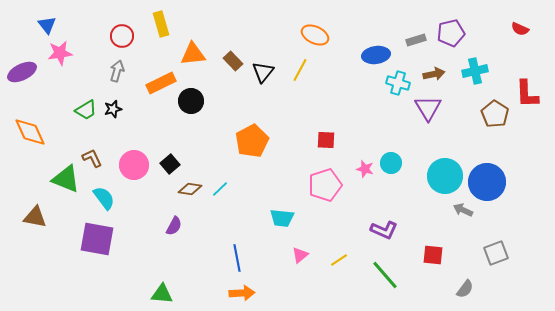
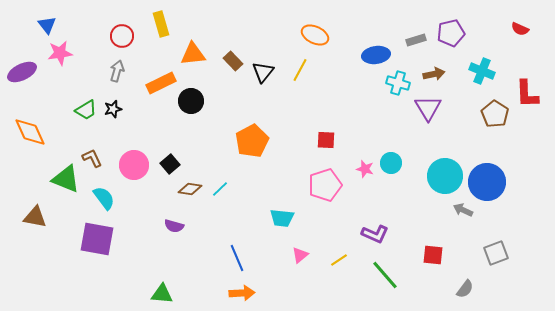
cyan cross at (475, 71): moved 7 px right; rotated 35 degrees clockwise
purple semicircle at (174, 226): rotated 78 degrees clockwise
purple L-shape at (384, 230): moved 9 px left, 4 px down
blue line at (237, 258): rotated 12 degrees counterclockwise
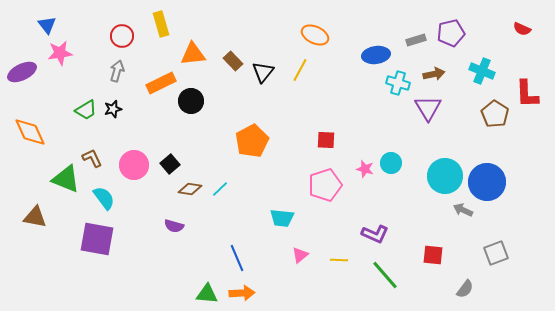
red semicircle at (520, 29): moved 2 px right
yellow line at (339, 260): rotated 36 degrees clockwise
green triangle at (162, 294): moved 45 px right
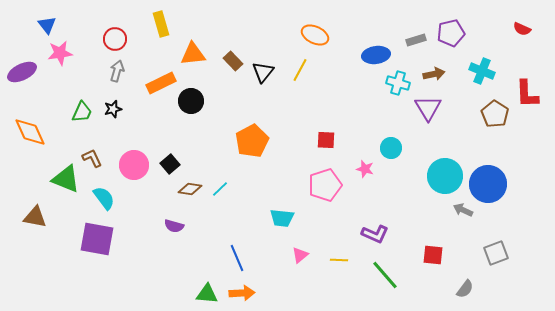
red circle at (122, 36): moved 7 px left, 3 px down
green trapezoid at (86, 110): moved 4 px left, 2 px down; rotated 35 degrees counterclockwise
cyan circle at (391, 163): moved 15 px up
blue circle at (487, 182): moved 1 px right, 2 px down
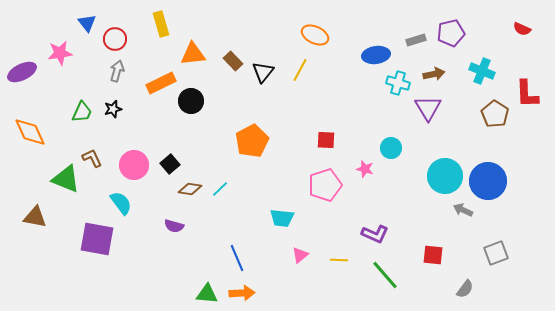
blue triangle at (47, 25): moved 40 px right, 2 px up
blue circle at (488, 184): moved 3 px up
cyan semicircle at (104, 198): moved 17 px right, 5 px down
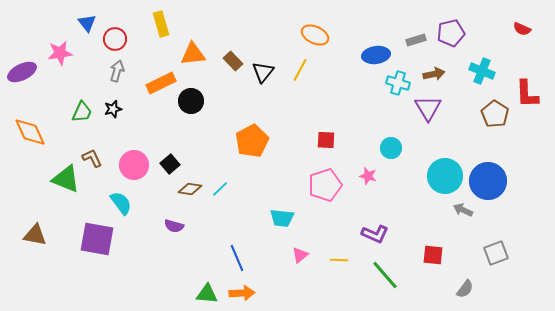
pink star at (365, 169): moved 3 px right, 7 px down
brown triangle at (35, 217): moved 18 px down
